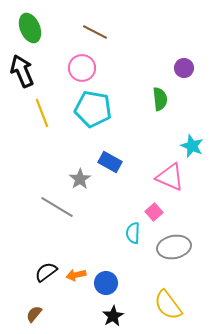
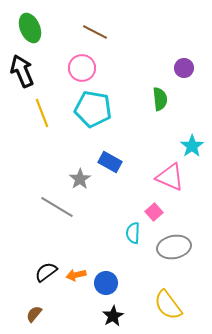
cyan star: rotated 15 degrees clockwise
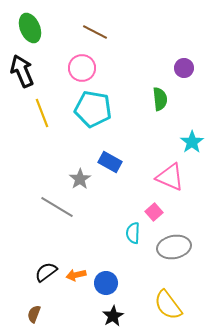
cyan star: moved 4 px up
brown semicircle: rotated 18 degrees counterclockwise
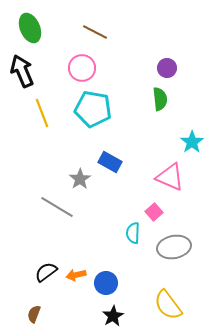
purple circle: moved 17 px left
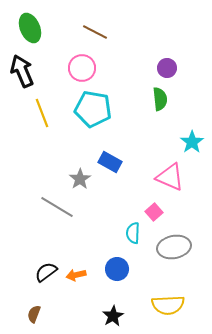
blue circle: moved 11 px right, 14 px up
yellow semicircle: rotated 56 degrees counterclockwise
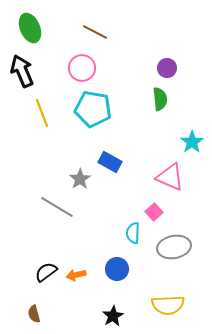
brown semicircle: rotated 36 degrees counterclockwise
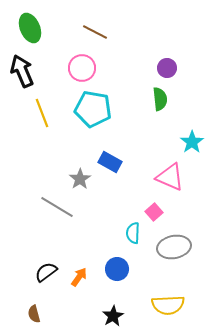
orange arrow: moved 3 px right, 2 px down; rotated 138 degrees clockwise
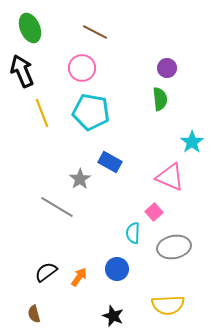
cyan pentagon: moved 2 px left, 3 px down
black star: rotated 20 degrees counterclockwise
